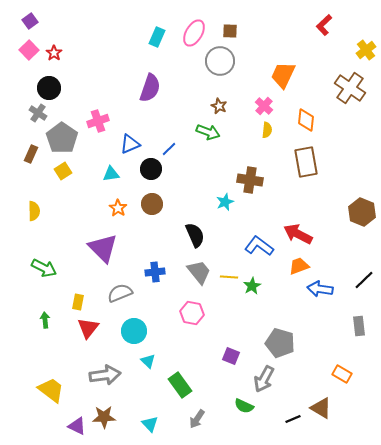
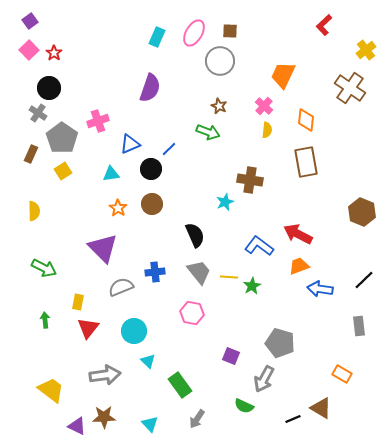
gray semicircle at (120, 293): moved 1 px right, 6 px up
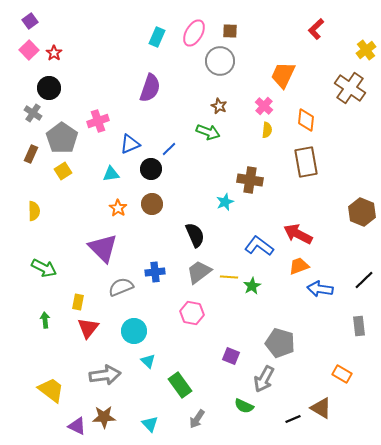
red L-shape at (324, 25): moved 8 px left, 4 px down
gray cross at (38, 113): moved 5 px left
gray trapezoid at (199, 272): rotated 88 degrees counterclockwise
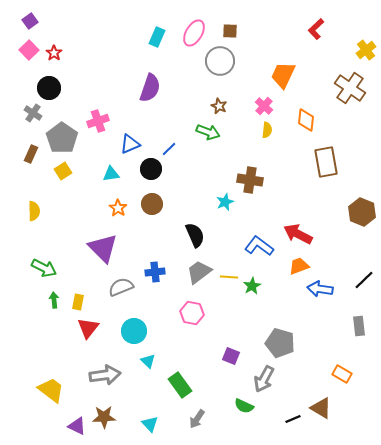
brown rectangle at (306, 162): moved 20 px right
green arrow at (45, 320): moved 9 px right, 20 px up
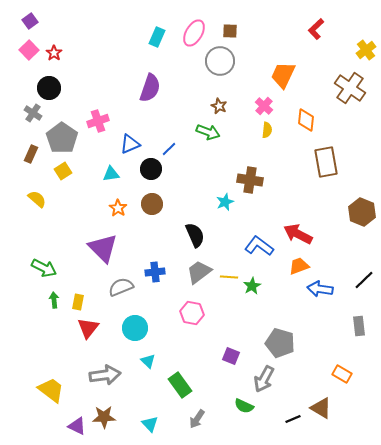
yellow semicircle at (34, 211): moved 3 px right, 12 px up; rotated 48 degrees counterclockwise
cyan circle at (134, 331): moved 1 px right, 3 px up
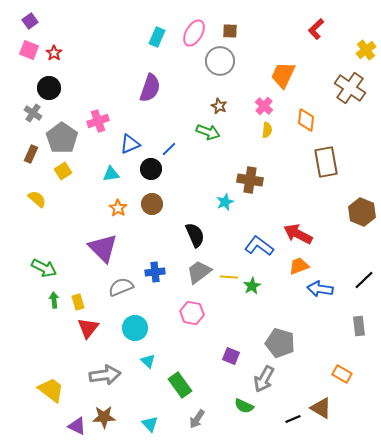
pink square at (29, 50): rotated 24 degrees counterclockwise
yellow rectangle at (78, 302): rotated 28 degrees counterclockwise
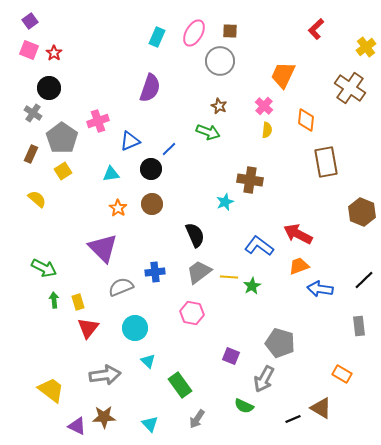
yellow cross at (366, 50): moved 3 px up
blue triangle at (130, 144): moved 3 px up
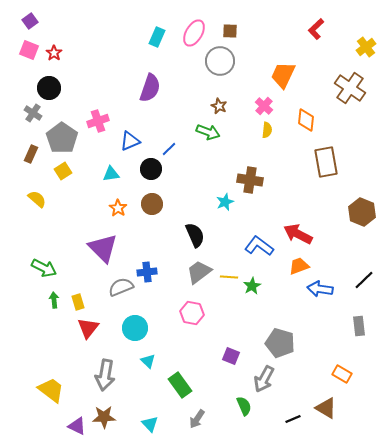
blue cross at (155, 272): moved 8 px left
gray arrow at (105, 375): rotated 108 degrees clockwise
green semicircle at (244, 406): rotated 138 degrees counterclockwise
brown triangle at (321, 408): moved 5 px right
